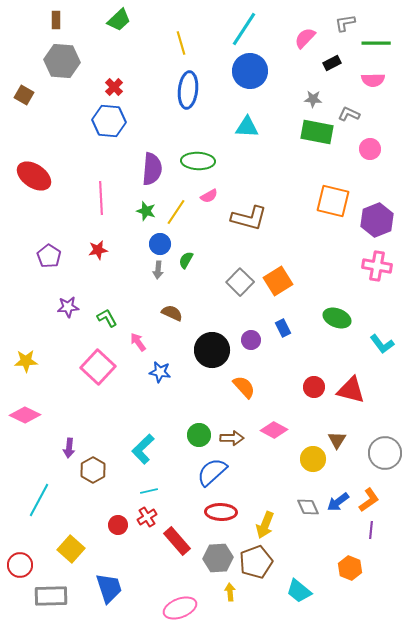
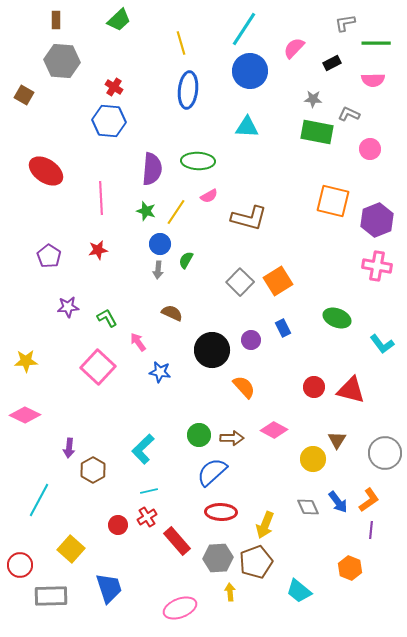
pink semicircle at (305, 38): moved 11 px left, 10 px down
red cross at (114, 87): rotated 12 degrees counterclockwise
red ellipse at (34, 176): moved 12 px right, 5 px up
blue arrow at (338, 502): rotated 90 degrees counterclockwise
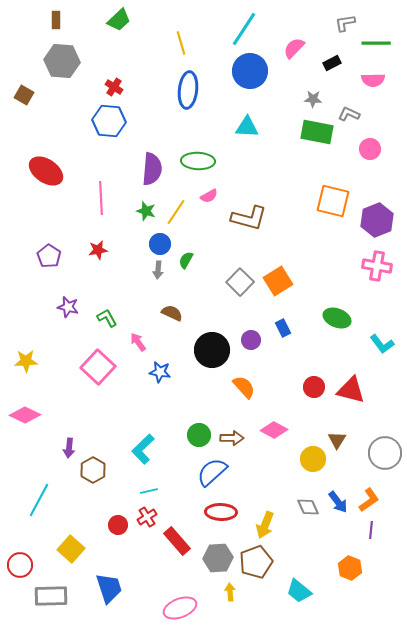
purple star at (68, 307): rotated 20 degrees clockwise
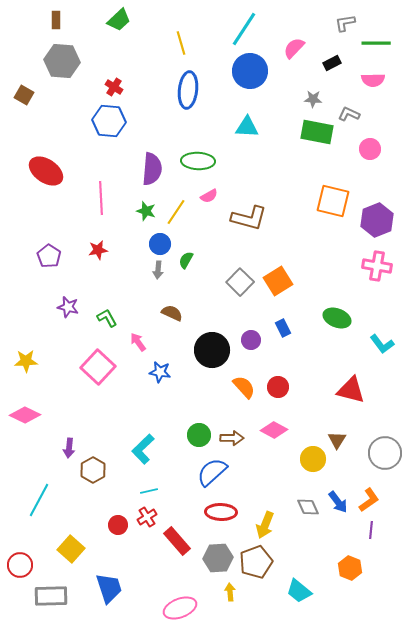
red circle at (314, 387): moved 36 px left
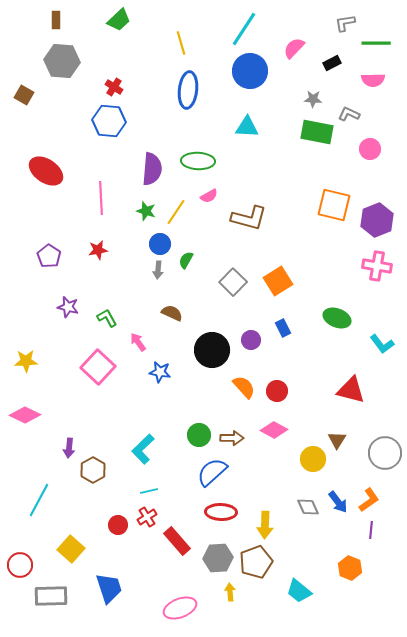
orange square at (333, 201): moved 1 px right, 4 px down
gray square at (240, 282): moved 7 px left
red circle at (278, 387): moved 1 px left, 4 px down
yellow arrow at (265, 525): rotated 20 degrees counterclockwise
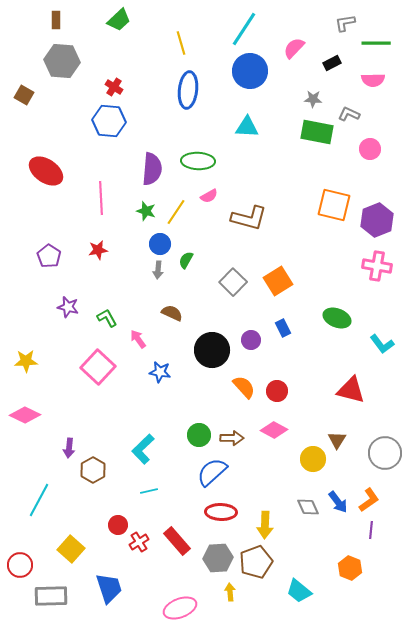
pink arrow at (138, 342): moved 3 px up
red cross at (147, 517): moved 8 px left, 25 px down
